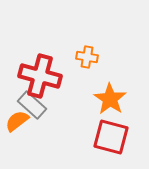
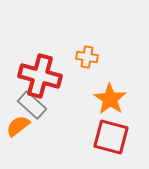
orange semicircle: moved 1 px right, 5 px down
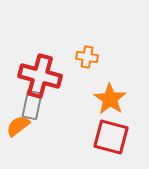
gray rectangle: rotated 60 degrees clockwise
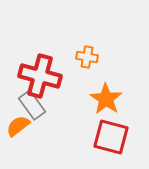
orange star: moved 4 px left
gray rectangle: rotated 48 degrees counterclockwise
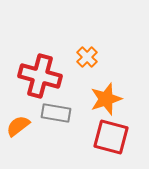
orange cross: rotated 35 degrees clockwise
orange star: rotated 20 degrees clockwise
gray rectangle: moved 24 px right, 8 px down; rotated 44 degrees counterclockwise
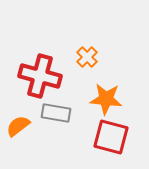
orange star: rotated 24 degrees clockwise
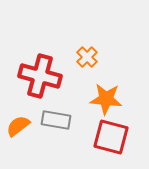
gray rectangle: moved 7 px down
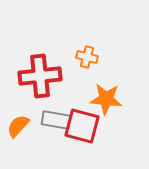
orange cross: rotated 30 degrees counterclockwise
red cross: rotated 21 degrees counterclockwise
orange semicircle: rotated 10 degrees counterclockwise
red square: moved 29 px left, 11 px up
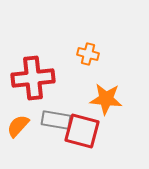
orange cross: moved 1 px right, 3 px up
red cross: moved 7 px left, 2 px down
red square: moved 5 px down
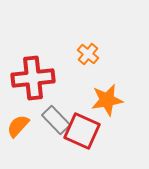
orange cross: rotated 25 degrees clockwise
orange star: moved 1 px right, 1 px down; rotated 16 degrees counterclockwise
gray rectangle: rotated 36 degrees clockwise
red square: rotated 9 degrees clockwise
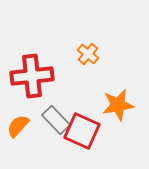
red cross: moved 1 px left, 2 px up
orange star: moved 11 px right, 5 px down
